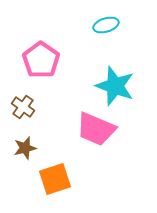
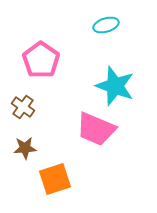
brown star: rotated 10 degrees clockwise
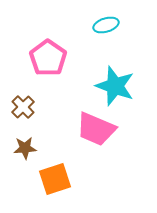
pink pentagon: moved 7 px right, 2 px up
brown cross: rotated 10 degrees clockwise
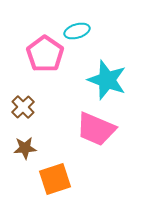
cyan ellipse: moved 29 px left, 6 px down
pink pentagon: moved 3 px left, 4 px up
cyan star: moved 8 px left, 6 px up
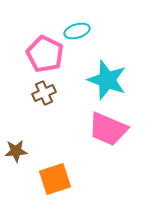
pink pentagon: rotated 9 degrees counterclockwise
brown cross: moved 21 px right, 14 px up; rotated 20 degrees clockwise
pink trapezoid: moved 12 px right
brown star: moved 9 px left, 3 px down
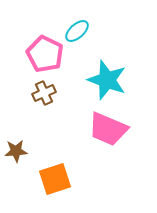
cyan ellipse: rotated 25 degrees counterclockwise
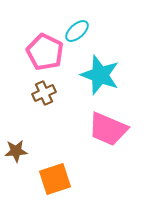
pink pentagon: moved 2 px up
cyan star: moved 7 px left, 5 px up
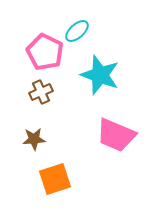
brown cross: moved 3 px left, 1 px up
pink trapezoid: moved 8 px right, 6 px down
brown star: moved 18 px right, 12 px up
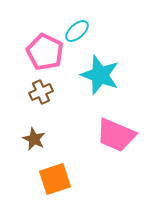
brown star: rotated 30 degrees clockwise
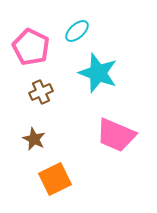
pink pentagon: moved 14 px left, 5 px up
cyan star: moved 2 px left, 2 px up
orange square: rotated 8 degrees counterclockwise
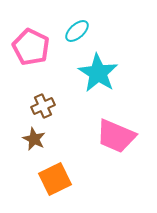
cyan star: rotated 12 degrees clockwise
brown cross: moved 2 px right, 14 px down
pink trapezoid: moved 1 px down
